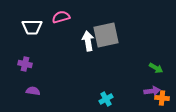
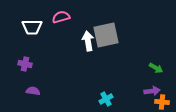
orange cross: moved 4 px down
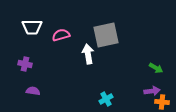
pink semicircle: moved 18 px down
white arrow: moved 13 px down
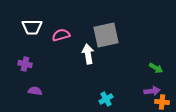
purple semicircle: moved 2 px right
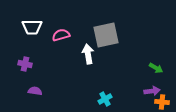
cyan cross: moved 1 px left
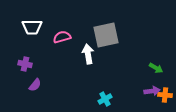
pink semicircle: moved 1 px right, 2 px down
purple semicircle: moved 6 px up; rotated 120 degrees clockwise
orange cross: moved 3 px right, 7 px up
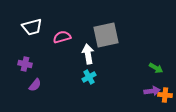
white trapezoid: rotated 15 degrees counterclockwise
cyan cross: moved 16 px left, 22 px up
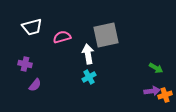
orange cross: rotated 24 degrees counterclockwise
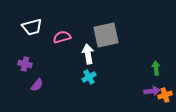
green arrow: rotated 128 degrees counterclockwise
purple semicircle: moved 2 px right
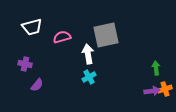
orange cross: moved 6 px up
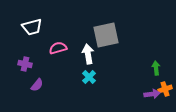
pink semicircle: moved 4 px left, 11 px down
cyan cross: rotated 16 degrees counterclockwise
purple arrow: moved 3 px down
